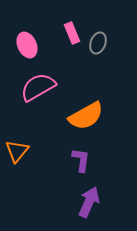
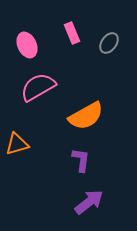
gray ellipse: moved 11 px right; rotated 15 degrees clockwise
orange triangle: moved 7 px up; rotated 35 degrees clockwise
purple arrow: rotated 28 degrees clockwise
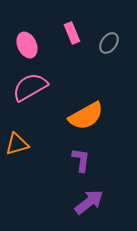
pink semicircle: moved 8 px left
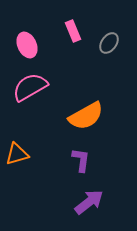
pink rectangle: moved 1 px right, 2 px up
orange triangle: moved 10 px down
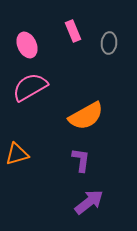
gray ellipse: rotated 30 degrees counterclockwise
